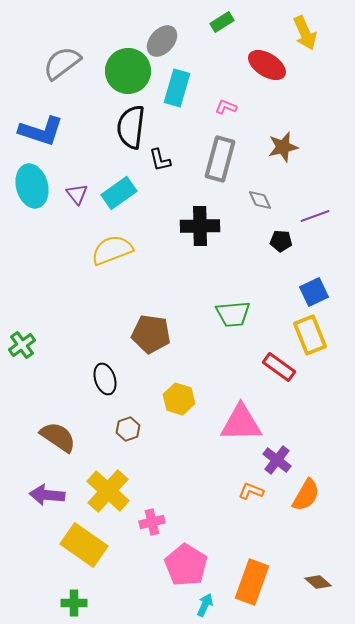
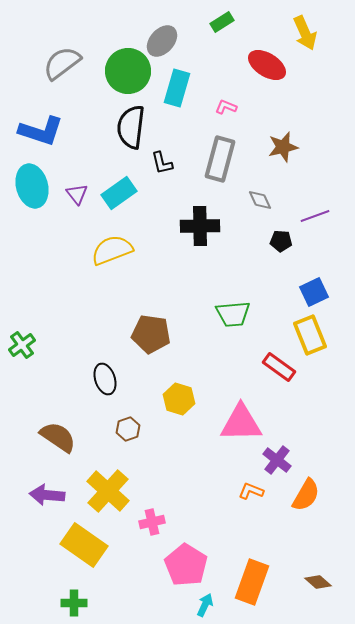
black L-shape at (160, 160): moved 2 px right, 3 px down
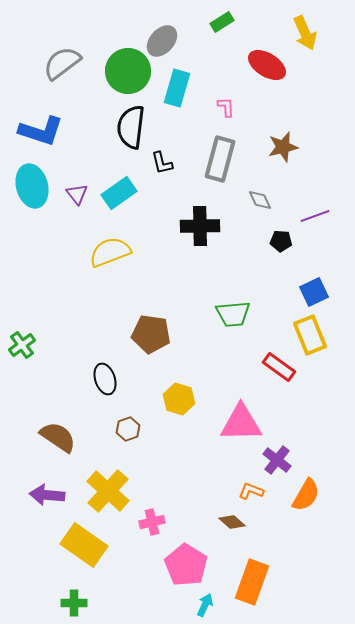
pink L-shape at (226, 107): rotated 65 degrees clockwise
yellow semicircle at (112, 250): moved 2 px left, 2 px down
brown diamond at (318, 582): moved 86 px left, 60 px up
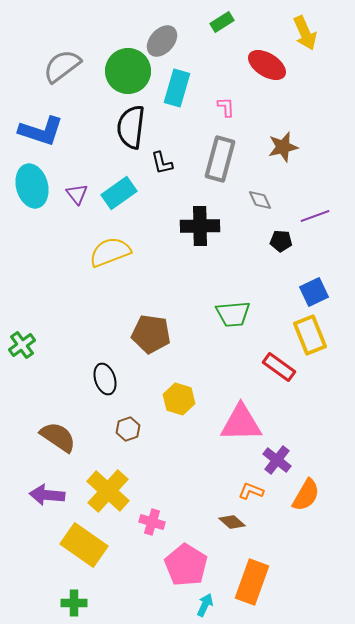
gray semicircle at (62, 63): moved 3 px down
pink cross at (152, 522): rotated 30 degrees clockwise
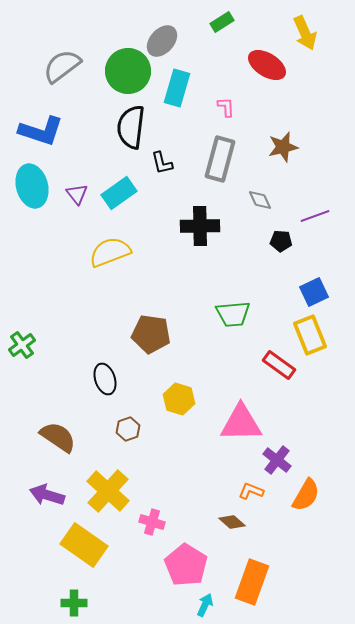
red rectangle at (279, 367): moved 2 px up
purple arrow at (47, 495): rotated 12 degrees clockwise
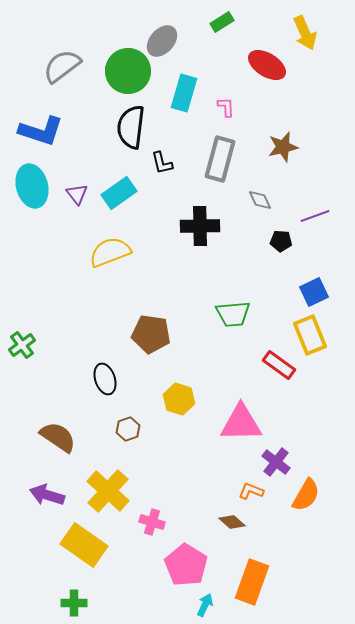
cyan rectangle at (177, 88): moved 7 px right, 5 px down
purple cross at (277, 460): moved 1 px left, 2 px down
